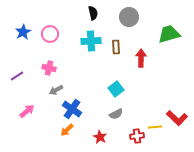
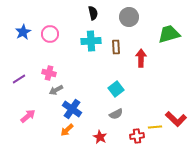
pink cross: moved 5 px down
purple line: moved 2 px right, 3 px down
pink arrow: moved 1 px right, 5 px down
red L-shape: moved 1 px left, 1 px down
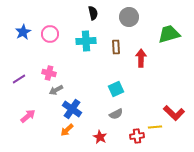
cyan cross: moved 5 px left
cyan square: rotated 14 degrees clockwise
red L-shape: moved 2 px left, 6 px up
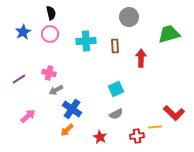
black semicircle: moved 42 px left
brown rectangle: moved 1 px left, 1 px up
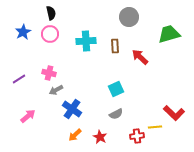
red arrow: moved 1 px left, 1 px up; rotated 48 degrees counterclockwise
orange arrow: moved 8 px right, 5 px down
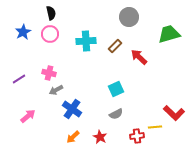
brown rectangle: rotated 48 degrees clockwise
red arrow: moved 1 px left
orange arrow: moved 2 px left, 2 px down
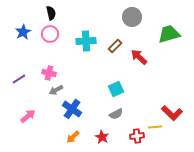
gray circle: moved 3 px right
red L-shape: moved 2 px left
red star: moved 2 px right
